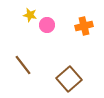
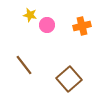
orange cross: moved 2 px left
brown line: moved 1 px right
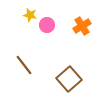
orange cross: rotated 18 degrees counterclockwise
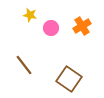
pink circle: moved 4 px right, 3 px down
brown square: rotated 15 degrees counterclockwise
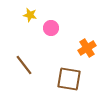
orange cross: moved 5 px right, 22 px down
brown square: rotated 25 degrees counterclockwise
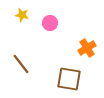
yellow star: moved 8 px left
pink circle: moved 1 px left, 5 px up
brown line: moved 3 px left, 1 px up
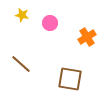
orange cross: moved 11 px up
brown line: rotated 10 degrees counterclockwise
brown square: moved 1 px right
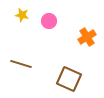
pink circle: moved 1 px left, 2 px up
brown line: rotated 25 degrees counterclockwise
brown square: moved 1 px left; rotated 15 degrees clockwise
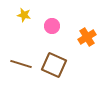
yellow star: moved 2 px right
pink circle: moved 3 px right, 5 px down
brown square: moved 15 px left, 14 px up
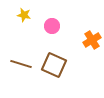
orange cross: moved 5 px right, 3 px down
